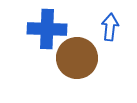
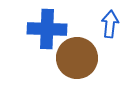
blue arrow: moved 3 px up
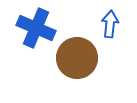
blue cross: moved 11 px left, 1 px up; rotated 21 degrees clockwise
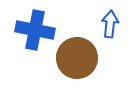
blue cross: moved 1 px left, 2 px down; rotated 12 degrees counterclockwise
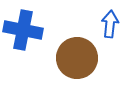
blue cross: moved 12 px left
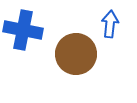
brown circle: moved 1 px left, 4 px up
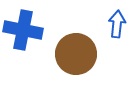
blue arrow: moved 7 px right
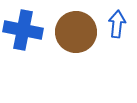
brown circle: moved 22 px up
